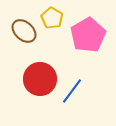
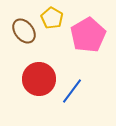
brown ellipse: rotated 10 degrees clockwise
red circle: moved 1 px left
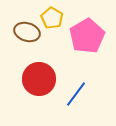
brown ellipse: moved 3 px right, 1 px down; rotated 35 degrees counterclockwise
pink pentagon: moved 1 px left, 1 px down
blue line: moved 4 px right, 3 px down
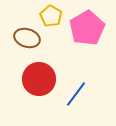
yellow pentagon: moved 1 px left, 2 px up
brown ellipse: moved 6 px down
pink pentagon: moved 8 px up
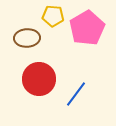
yellow pentagon: moved 2 px right; rotated 25 degrees counterclockwise
brown ellipse: rotated 20 degrees counterclockwise
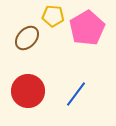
brown ellipse: rotated 45 degrees counterclockwise
red circle: moved 11 px left, 12 px down
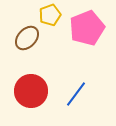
yellow pentagon: moved 3 px left, 1 px up; rotated 25 degrees counterclockwise
pink pentagon: rotated 8 degrees clockwise
red circle: moved 3 px right
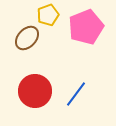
yellow pentagon: moved 2 px left
pink pentagon: moved 1 px left, 1 px up
red circle: moved 4 px right
